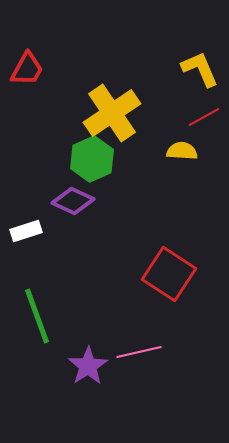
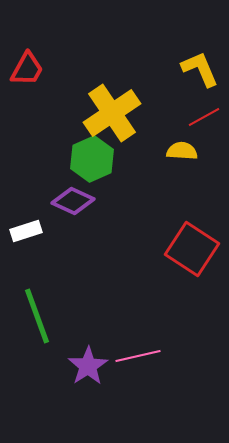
red square: moved 23 px right, 25 px up
pink line: moved 1 px left, 4 px down
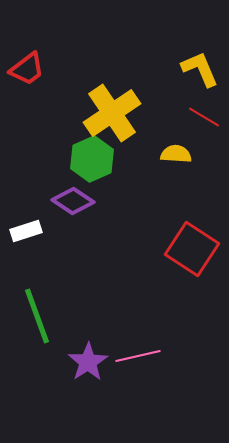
red trapezoid: rotated 24 degrees clockwise
red line: rotated 60 degrees clockwise
yellow semicircle: moved 6 px left, 3 px down
purple diamond: rotated 9 degrees clockwise
purple star: moved 4 px up
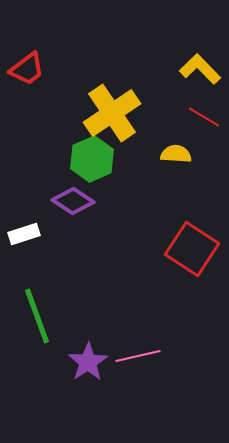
yellow L-shape: rotated 21 degrees counterclockwise
white rectangle: moved 2 px left, 3 px down
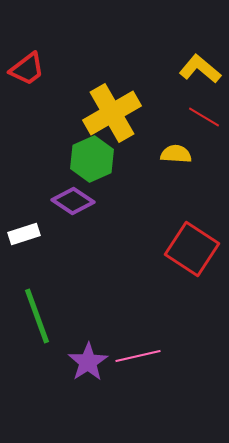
yellow L-shape: rotated 6 degrees counterclockwise
yellow cross: rotated 4 degrees clockwise
